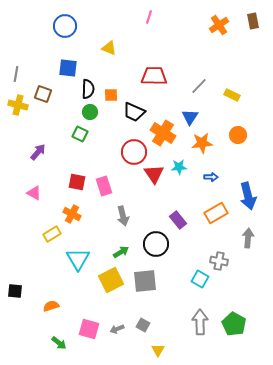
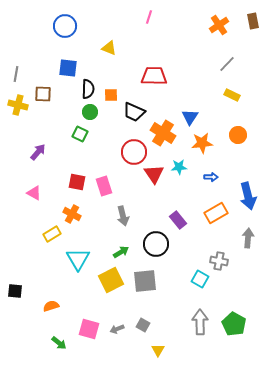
gray line at (199, 86): moved 28 px right, 22 px up
brown square at (43, 94): rotated 18 degrees counterclockwise
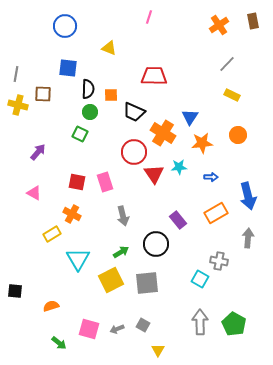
pink rectangle at (104, 186): moved 1 px right, 4 px up
gray square at (145, 281): moved 2 px right, 2 px down
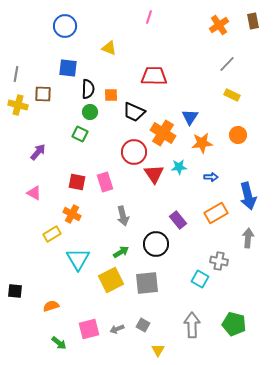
gray arrow at (200, 322): moved 8 px left, 3 px down
green pentagon at (234, 324): rotated 15 degrees counterclockwise
pink square at (89, 329): rotated 30 degrees counterclockwise
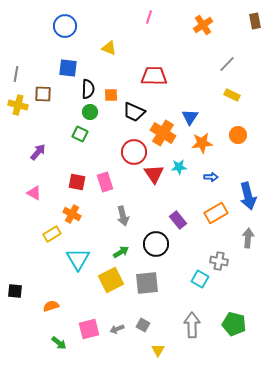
brown rectangle at (253, 21): moved 2 px right
orange cross at (219, 25): moved 16 px left
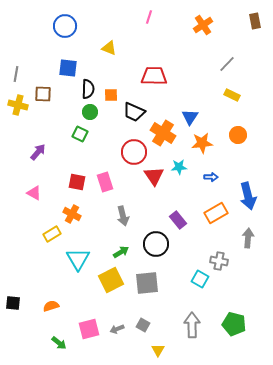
red triangle at (154, 174): moved 2 px down
black square at (15, 291): moved 2 px left, 12 px down
